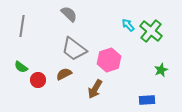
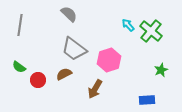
gray line: moved 2 px left, 1 px up
green semicircle: moved 2 px left
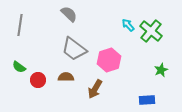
brown semicircle: moved 2 px right, 3 px down; rotated 28 degrees clockwise
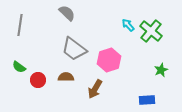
gray semicircle: moved 2 px left, 1 px up
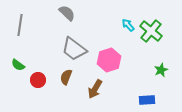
green semicircle: moved 1 px left, 2 px up
brown semicircle: rotated 70 degrees counterclockwise
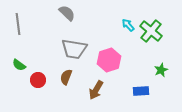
gray line: moved 2 px left, 1 px up; rotated 15 degrees counterclockwise
gray trapezoid: rotated 28 degrees counterclockwise
green semicircle: moved 1 px right
brown arrow: moved 1 px right, 1 px down
blue rectangle: moved 6 px left, 9 px up
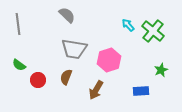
gray semicircle: moved 2 px down
green cross: moved 2 px right
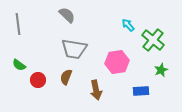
green cross: moved 9 px down
pink hexagon: moved 8 px right, 2 px down; rotated 10 degrees clockwise
brown arrow: rotated 42 degrees counterclockwise
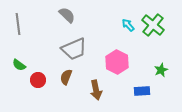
green cross: moved 15 px up
gray trapezoid: rotated 32 degrees counterclockwise
pink hexagon: rotated 25 degrees counterclockwise
blue rectangle: moved 1 px right
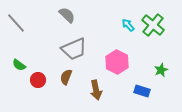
gray line: moved 2 px left, 1 px up; rotated 35 degrees counterclockwise
blue rectangle: rotated 21 degrees clockwise
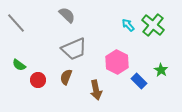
green star: rotated 16 degrees counterclockwise
blue rectangle: moved 3 px left, 10 px up; rotated 28 degrees clockwise
